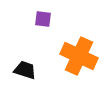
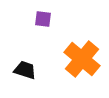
orange cross: moved 3 px right, 3 px down; rotated 15 degrees clockwise
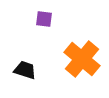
purple square: moved 1 px right
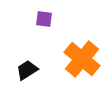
black trapezoid: moved 2 px right; rotated 50 degrees counterclockwise
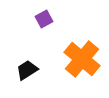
purple square: rotated 36 degrees counterclockwise
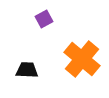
black trapezoid: rotated 35 degrees clockwise
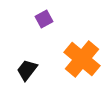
black trapezoid: rotated 55 degrees counterclockwise
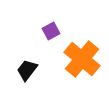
purple square: moved 7 px right, 12 px down
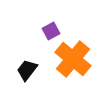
orange cross: moved 9 px left
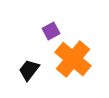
black trapezoid: moved 2 px right
